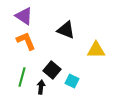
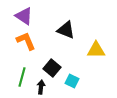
black square: moved 2 px up
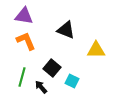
purple triangle: rotated 24 degrees counterclockwise
black arrow: rotated 48 degrees counterclockwise
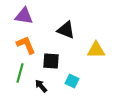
orange L-shape: moved 4 px down
black square: moved 1 px left, 7 px up; rotated 36 degrees counterclockwise
green line: moved 2 px left, 4 px up
black arrow: moved 1 px up
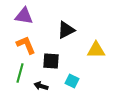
black triangle: rotated 48 degrees counterclockwise
black arrow: rotated 32 degrees counterclockwise
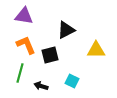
black square: moved 1 px left, 6 px up; rotated 18 degrees counterclockwise
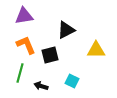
purple triangle: rotated 18 degrees counterclockwise
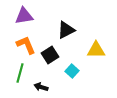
black square: rotated 18 degrees counterclockwise
cyan square: moved 10 px up; rotated 16 degrees clockwise
black arrow: moved 1 px down
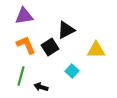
black square: moved 8 px up
green line: moved 1 px right, 3 px down
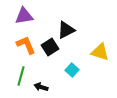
yellow triangle: moved 4 px right, 2 px down; rotated 18 degrees clockwise
cyan square: moved 1 px up
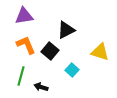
black square: moved 4 px down; rotated 18 degrees counterclockwise
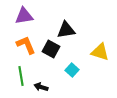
black triangle: rotated 18 degrees clockwise
black square: moved 1 px right, 2 px up; rotated 12 degrees counterclockwise
green line: rotated 24 degrees counterclockwise
